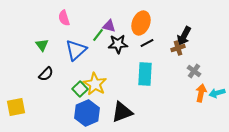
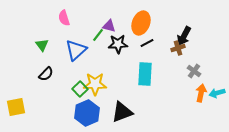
yellow star: rotated 30 degrees counterclockwise
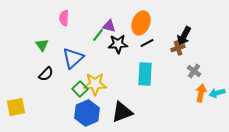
pink semicircle: rotated 21 degrees clockwise
blue triangle: moved 3 px left, 8 px down
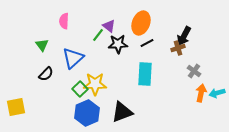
pink semicircle: moved 3 px down
purple triangle: rotated 24 degrees clockwise
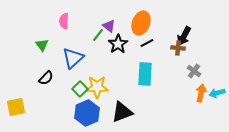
black star: rotated 30 degrees counterclockwise
brown cross: rotated 24 degrees clockwise
black semicircle: moved 4 px down
yellow star: moved 2 px right, 3 px down
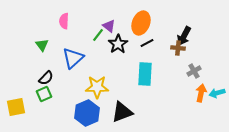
gray cross: rotated 24 degrees clockwise
green square: moved 36 px left, 5 px down; rotated 21 degrees clockwise
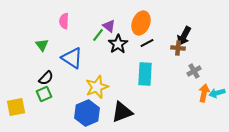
blue triangle: moved 1 px left; rotated 45 degrees counterclockwise
yellow star: rotated 20 degrees counterclockwise
orange arrow: moved 3 px right
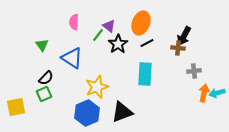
pink semicircle: moved 10 px right, 1 px down
gray cross: rotated 24 degrees clockwise
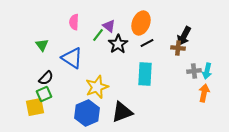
cyan arrow: moved 10 px left, 22 px up; rotated 63 degrees counterclockwise
yellow square: moved 19 px right
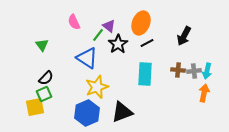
pink semicircle: rotated 28 degrees counterclockwise
brown cross: moved 22 px down
blue triangle: moved 15 px right
